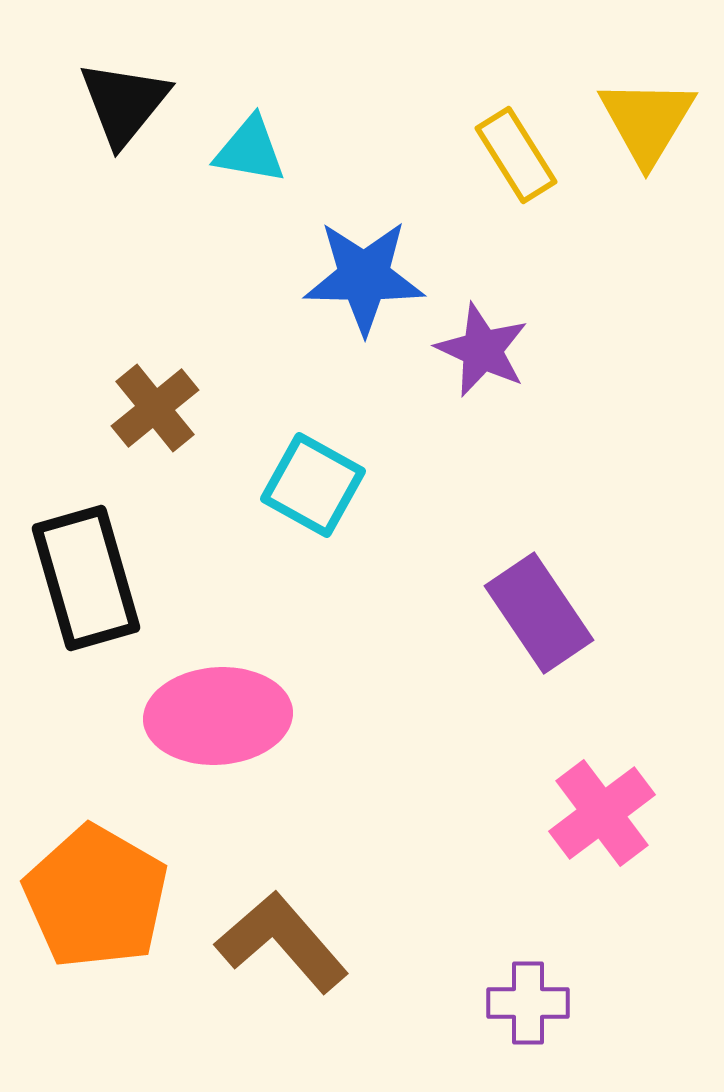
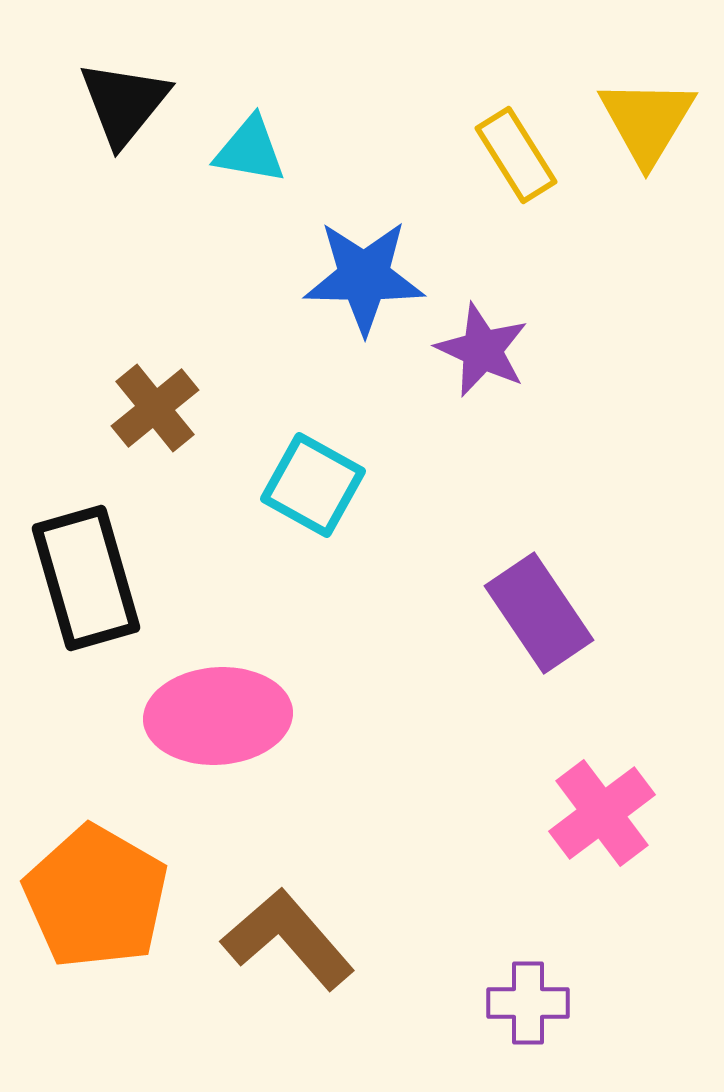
brown L-shape: moved 6 px right, 3 px up
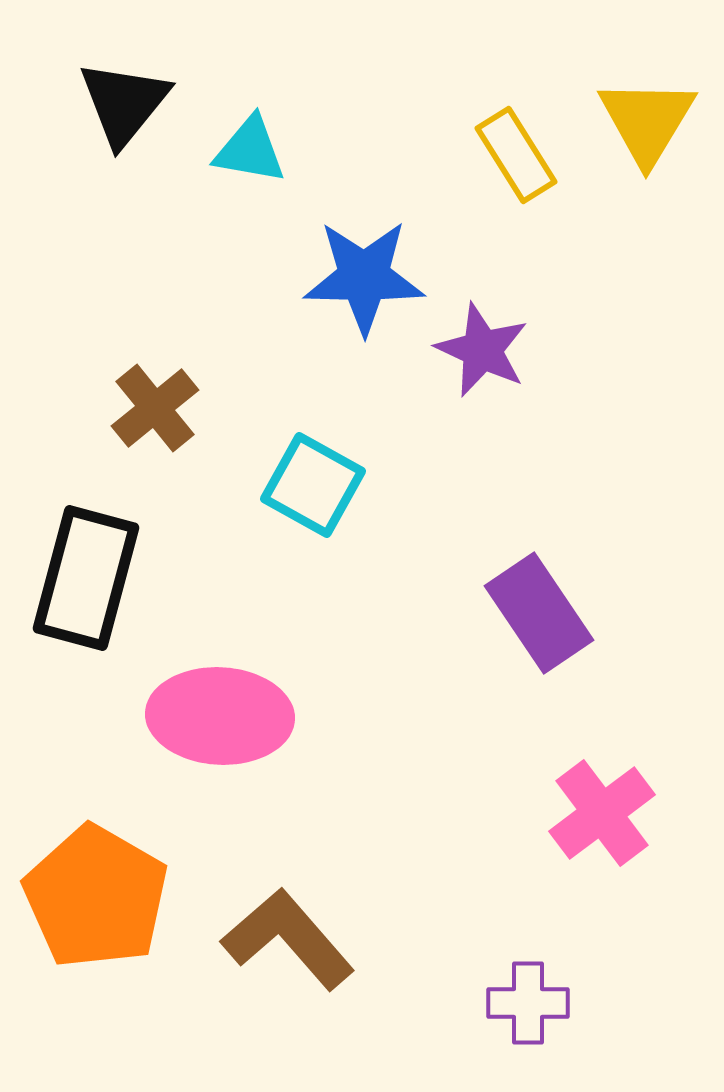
black rectangle: rotated 31 degrees clockwise
pink ellipse: moved 2 px right; rotated 7 degrees clockwise
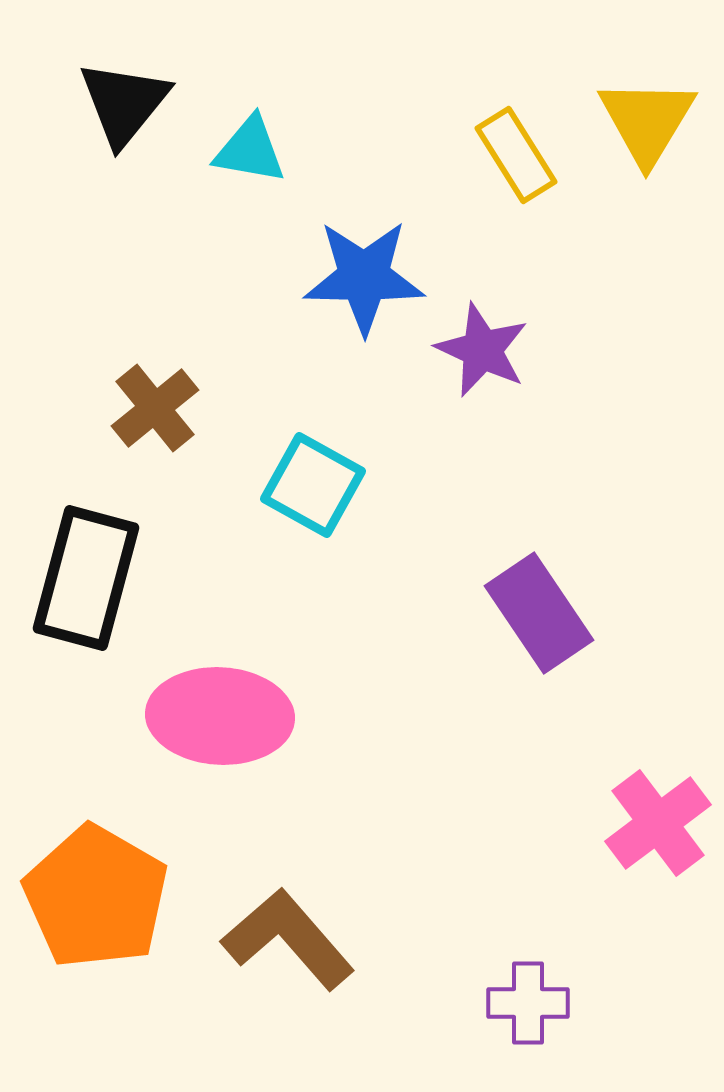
pink cross: moved 56 px right, 10 px down
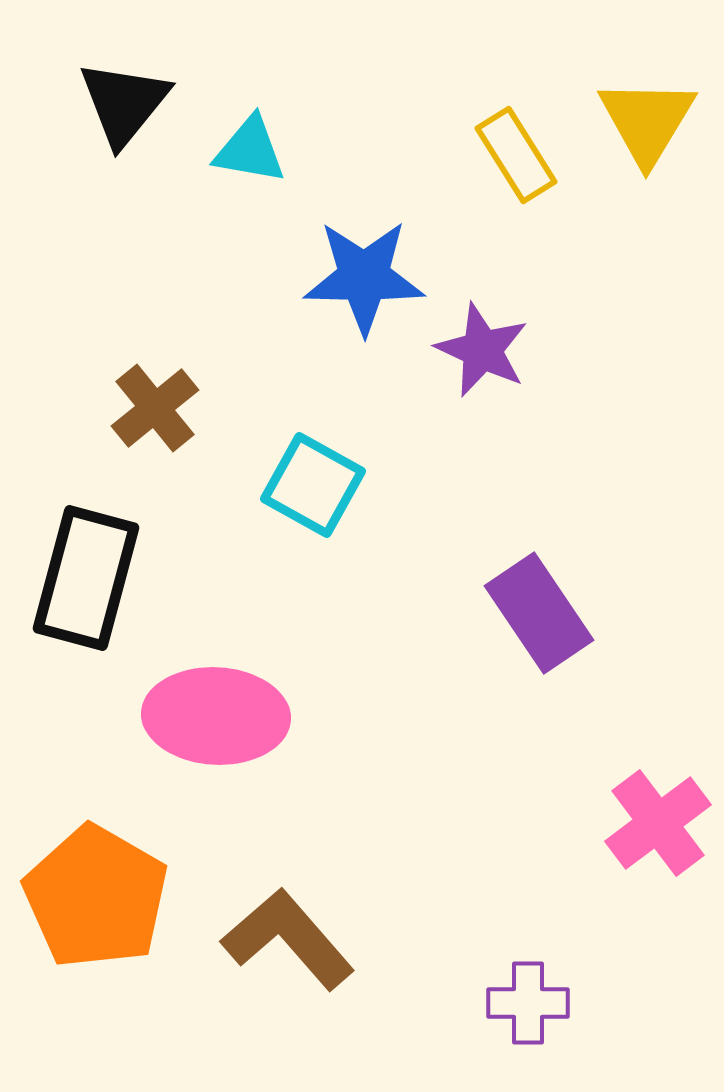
pink ellipse: moved 4 px left
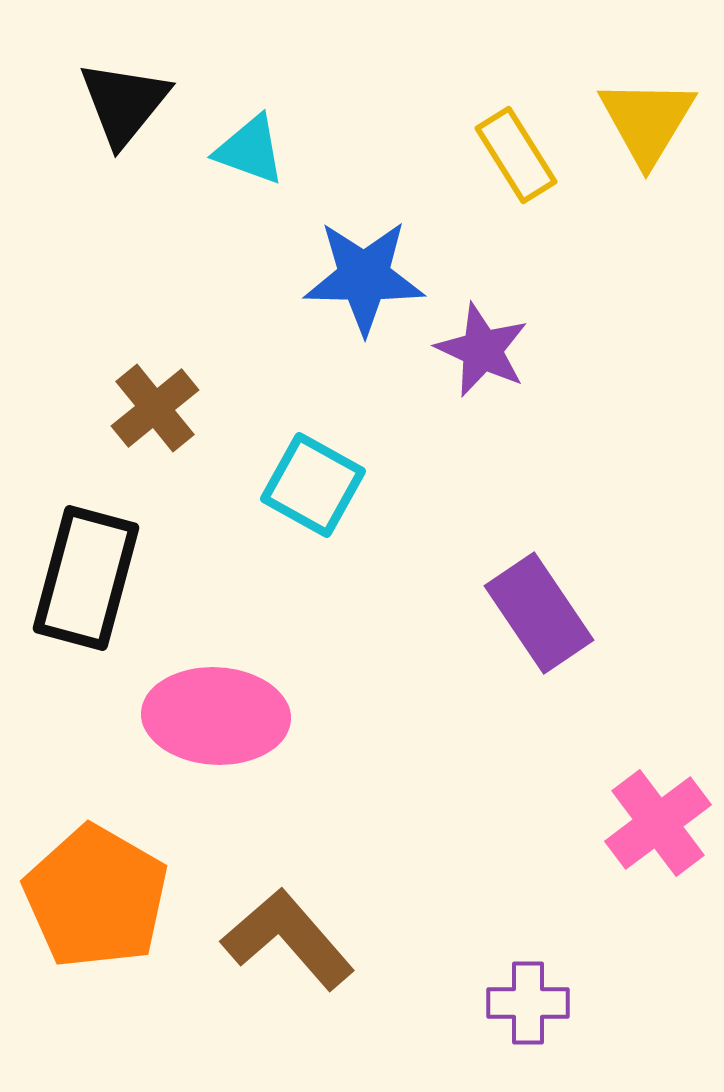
cyan triangle: rotated 10 degrees clockwise
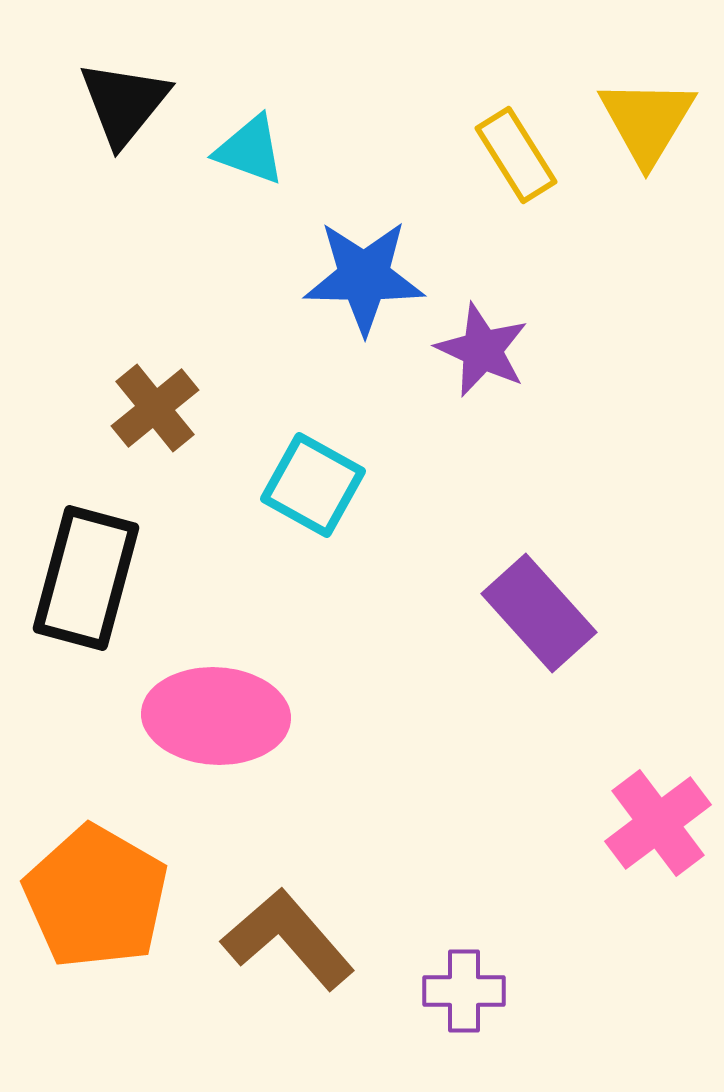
purple rectangle: rotated 8 degrees counterclockwise
purple cross: moved 64 px left, 12 px up
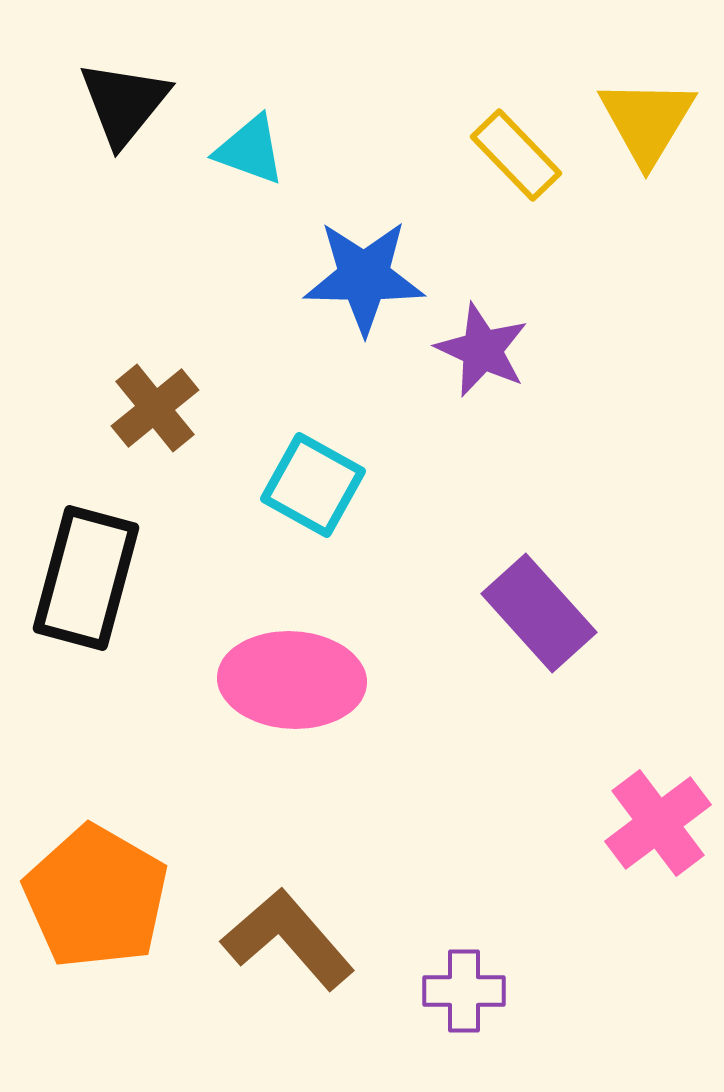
yellow rectangle: rotated 12 degrees counterclockwise
pink ellipse: moved 76 px right, 36 px up
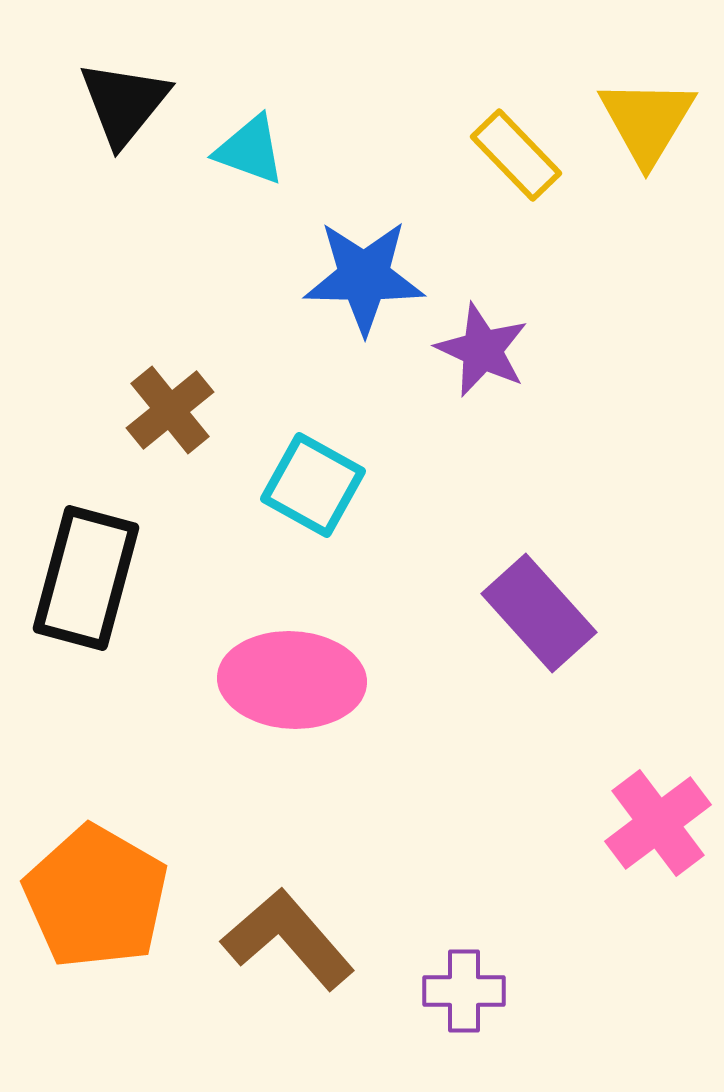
brown cross: moved 15 px right, 2 px down
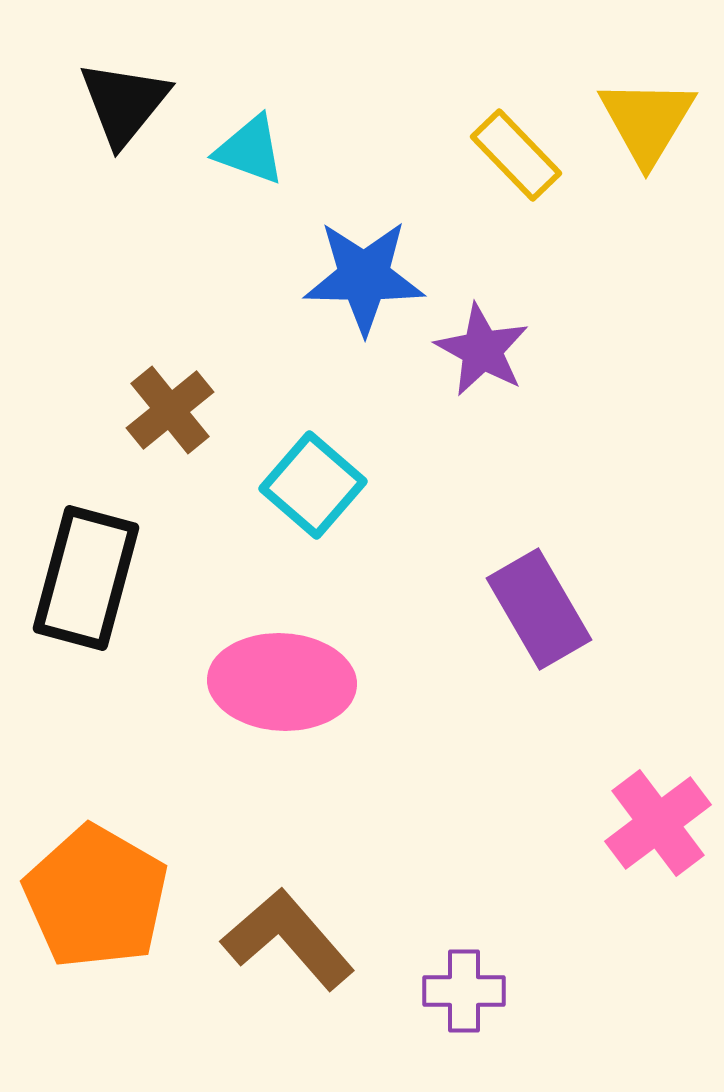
purple star: rotated 4 degrees clockwise
cyan square: rotated 12 degrees clockwise
purple rectangle: moved 4 px up; rotated 12 degrees clockwise
pink ellipse: moved 10 px left, 2 px down
